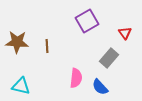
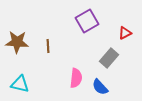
red triangle: rotated 40 degrees clockwise
brown line: moved 1 px right
cyan triangle: moved 1 px left, 2 px up
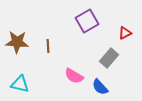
pink semicircle: moved 2 px left, 2 px up; rotated 114 degrees clockwise
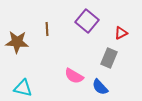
purple square: rotated 20 degrees counterclockwise
red triangle: moved 4 px left
brown line: moved 1 px left, 17 px up
gray rectangle: rotated 18 degrees counterclockwise
cyan triangle: moved 3 px right, 4 px down
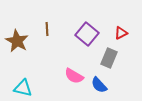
purple square: moved 13 px down
brown star: moved 1 px up; rotated 25 degrees clockwise
blue semicircle: moved 1 px left, 2 px up
